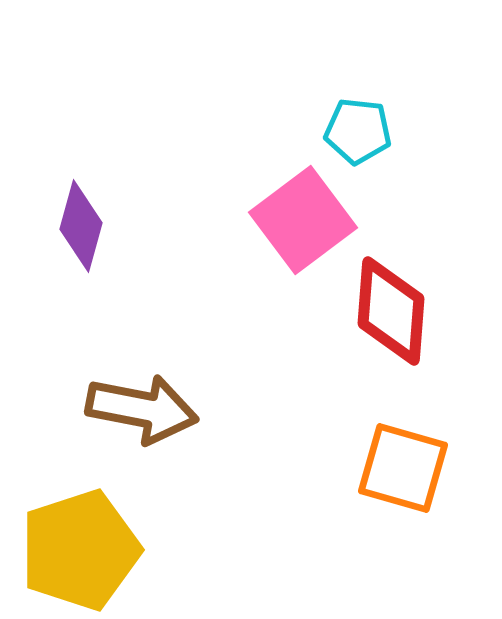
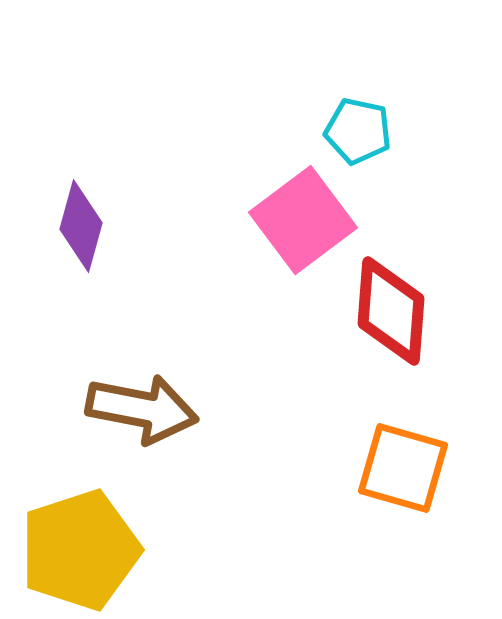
cyan pentagon: rotated 6 degrees clockwise
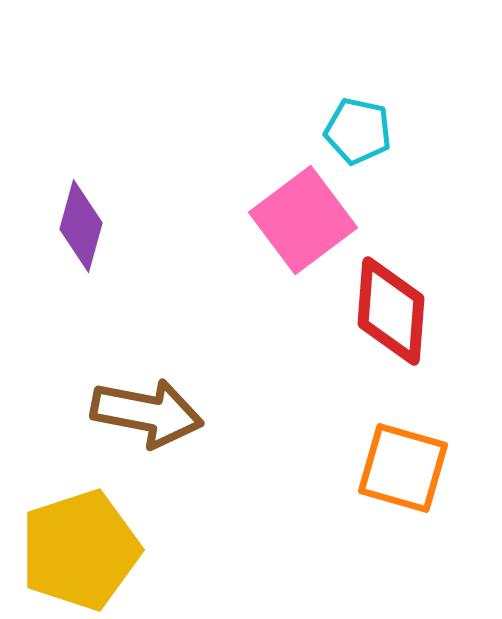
brown arrow: moved 5 px right, 4 px down
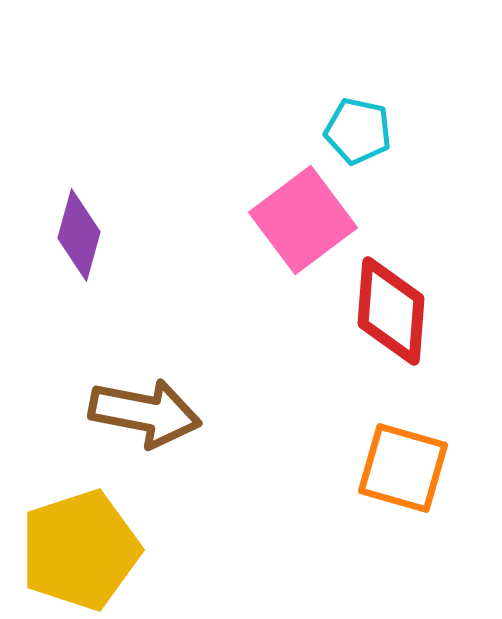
purple diamond: moved 2 px left, 9 px down
brown arrow: moved 2 px left
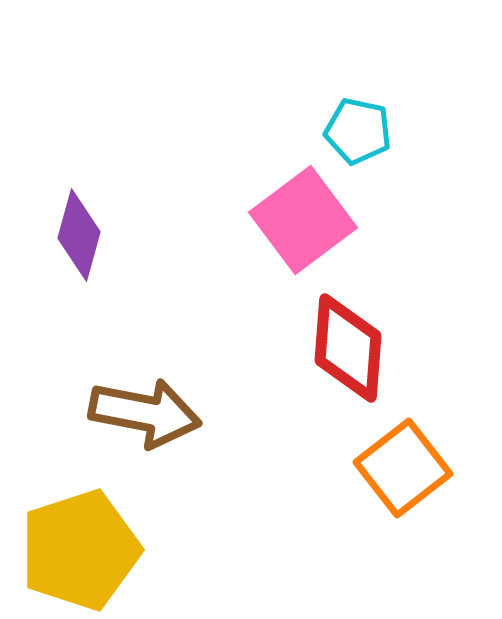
red diamond: moved 43 px left, 37 px down
orange square: rotated 36 degrees clockwise
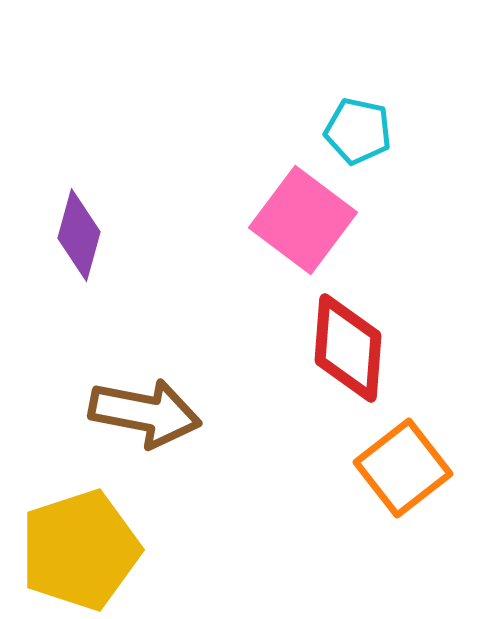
pink square: rotated 16 degrees counterclockwise
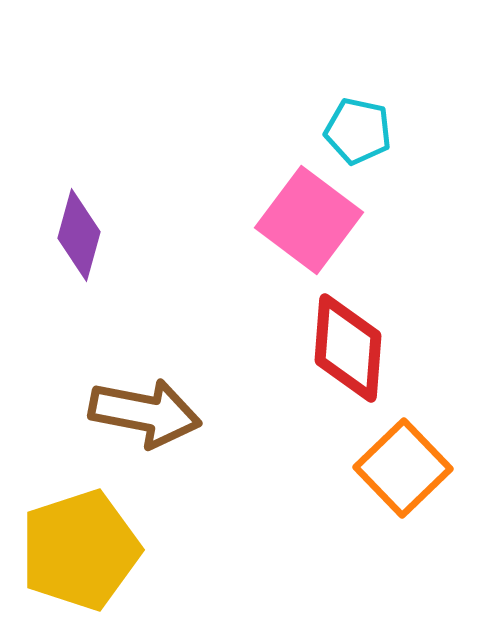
pink square: moved 6 px right
orange square: rotated 6 degrees counterclockwise
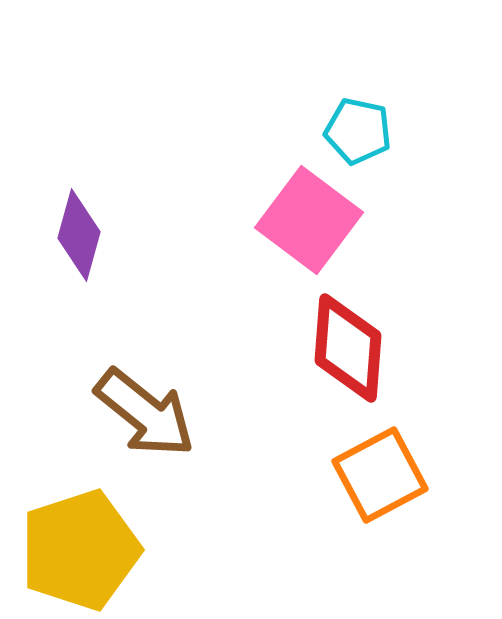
brown arrow: rotated 28 degrees clockwise
orange square: moved 23 px left, 7 px down; rotated 16 degrees clockwise
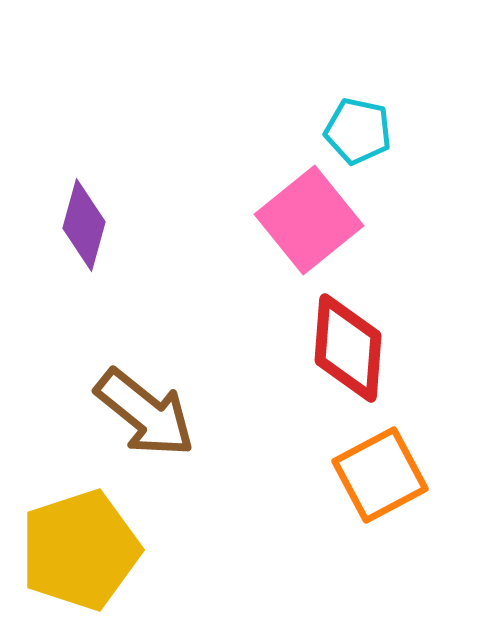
pink square: rotated 14 degrees clockwise
purple diamond: moved 5 px right, 10 px up
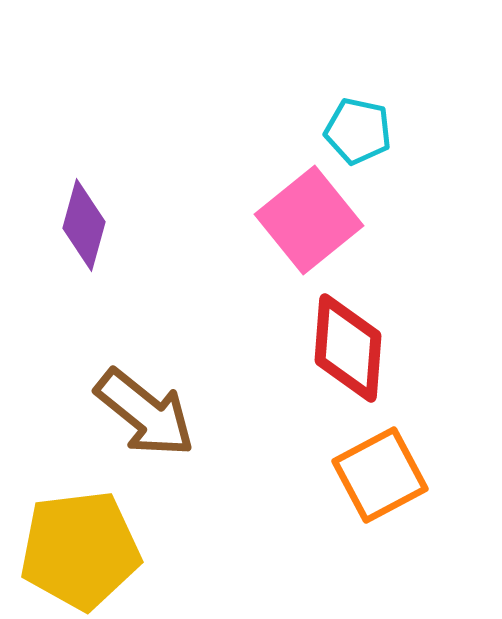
yellow pentagon: rotated 11 degrees clockwise
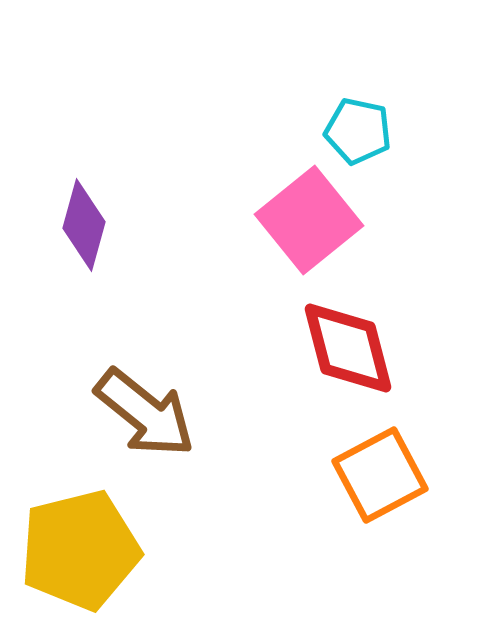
red diamond: rotated 19 degrees counterclockwise
yellow pentagon: rotated 7 degrees counterclockwise
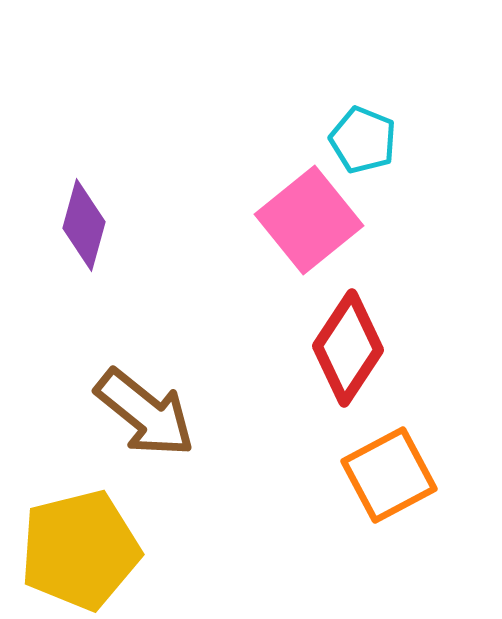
cyan pentagon: moved 5 px right, 9 px down; rotated 10 degrees clockwise
red diamond: rotated 48 degrees clockwise
orange square: moved 9 px right
